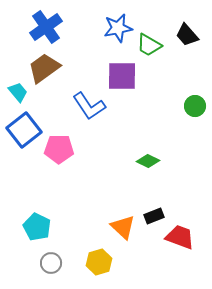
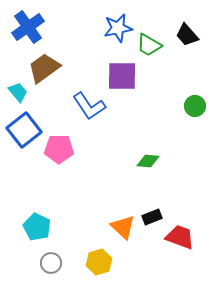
blue cross: moved 18 px left
green diamond: rotated 20 degrees counterclockwise
black rectangle: moved 2 px left, 1 px down
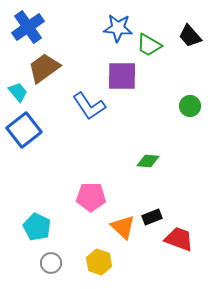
blue star: rotated 16 degrees clockwise
black trapezoid: moved 3 px right, 1 px down
green circle: moved 5 px left
pink pentagon: moved 32 px right, 48 px down
red trapezoid: moved 1 px left, 2 px down
yellow hexagon: rotated 25 degrees counterclockwise
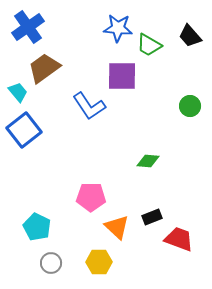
orange triangle: moved 6 px left
yellow hexagon: rotated 20 degrees counterclockwise
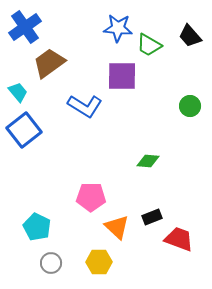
blue cross: moved 3 px left
brown trapezoid: moved 5 px right, 5 px up
blue L-shape: moved 4 px left; rotated 24 degrees counterclockwise
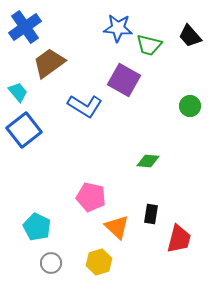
green trapezoid: rotated 16 degrees counterclockwise
purple square: moved 2 px right, 4 px down; rotated 28 degrees clockwise
pink pentagon: rotated 12 degrees clockwise
black rectangle: moved 1 px left, 3 px up; rotated 60 degrees counterclockwise
red trapezoid: rotated 84 degrees clockwise
yellow hexagon: rotated 15 degrees counterclockwise
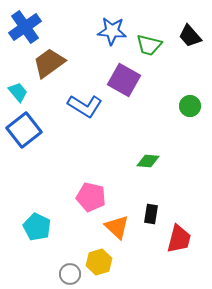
blue star: moved 6 px left, 3 px down
gray circle: moved 19 px right, 11 px down
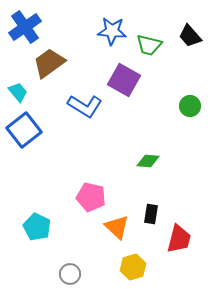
yellow hexagon: moved 34 px right, 5 px down
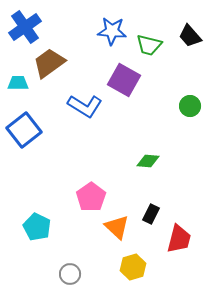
cyan trapezoid: moved 9 px up; rotated 50 degrees counterclockwise
pink pentagon: rotated 24 degrees clockwise
black rectangle: rotated 18 degrees clockwise
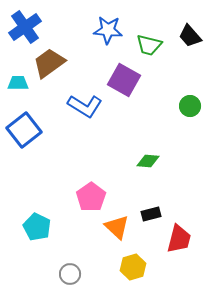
blue star: moved 4 px left, 1 px up
black rectangle: rotated 48 degrees clockwise
